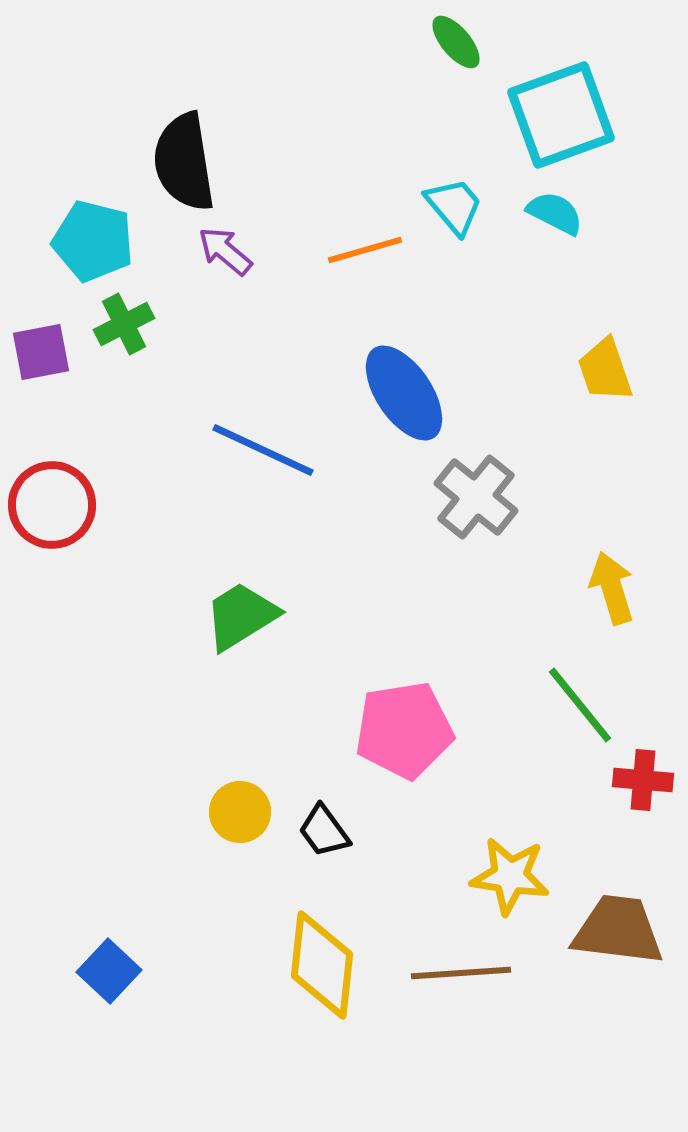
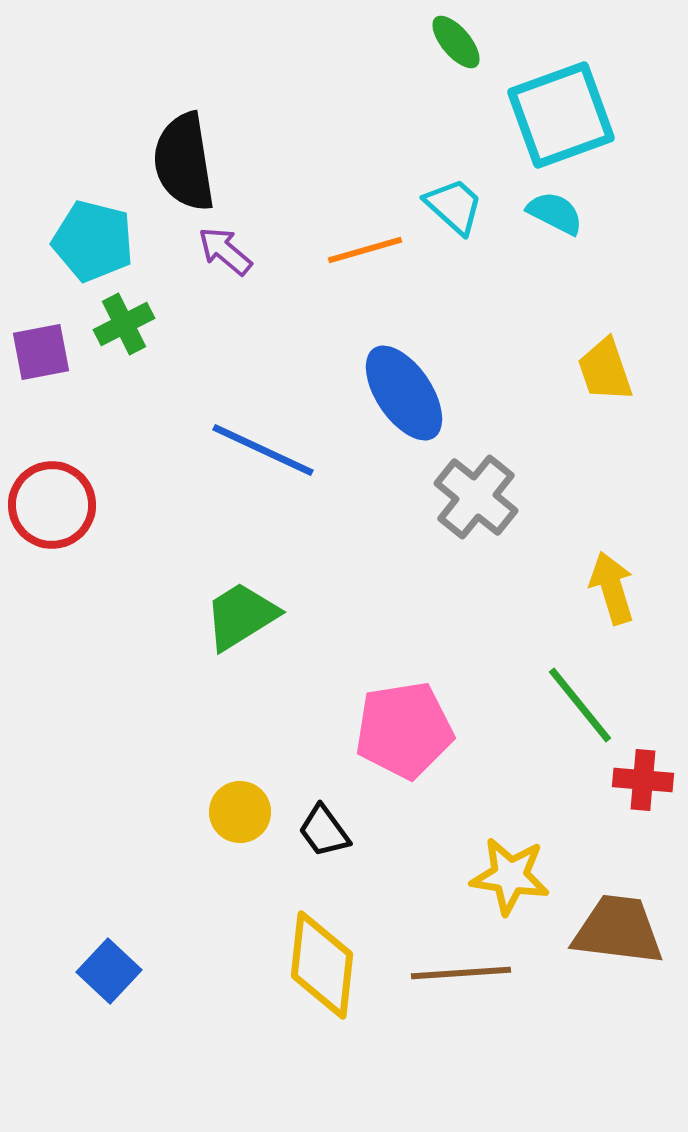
cyan trapezoid: rotated 8 degrees counterclockwise
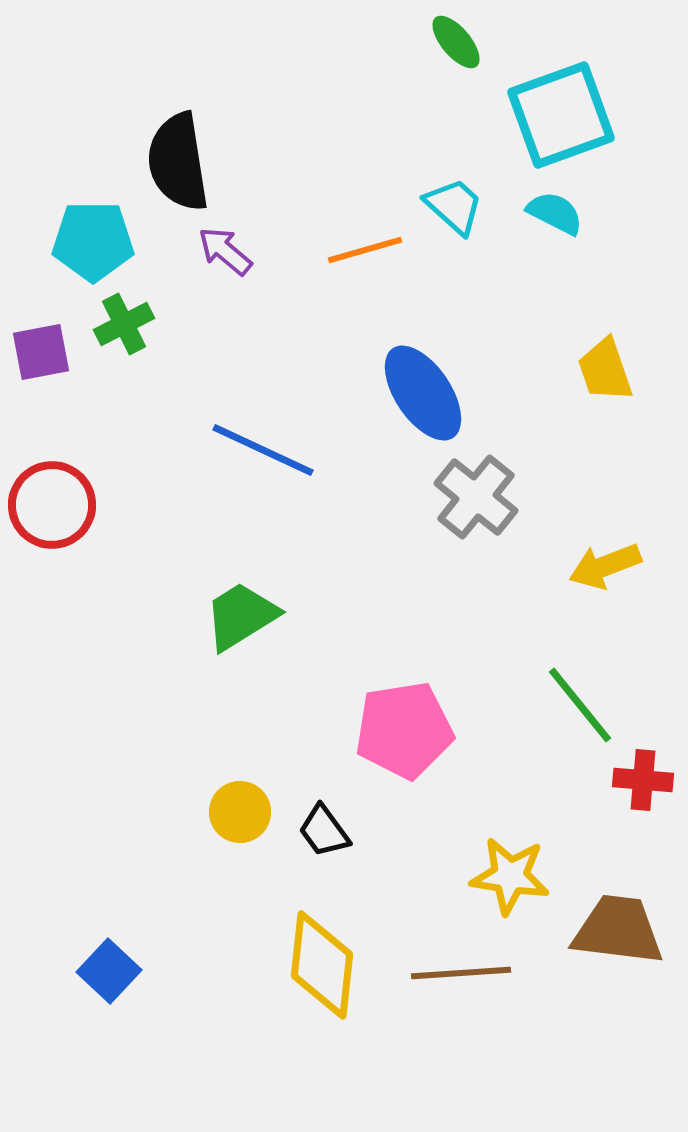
black semicircle: moved 6 px left
cyan pentagon: rotated 14 degrees counterclockwise
blue ellipse: moved 19 px right
yellow arrow: moved 7 px left, 22 px up; rotated 94 degrees counterclockwise
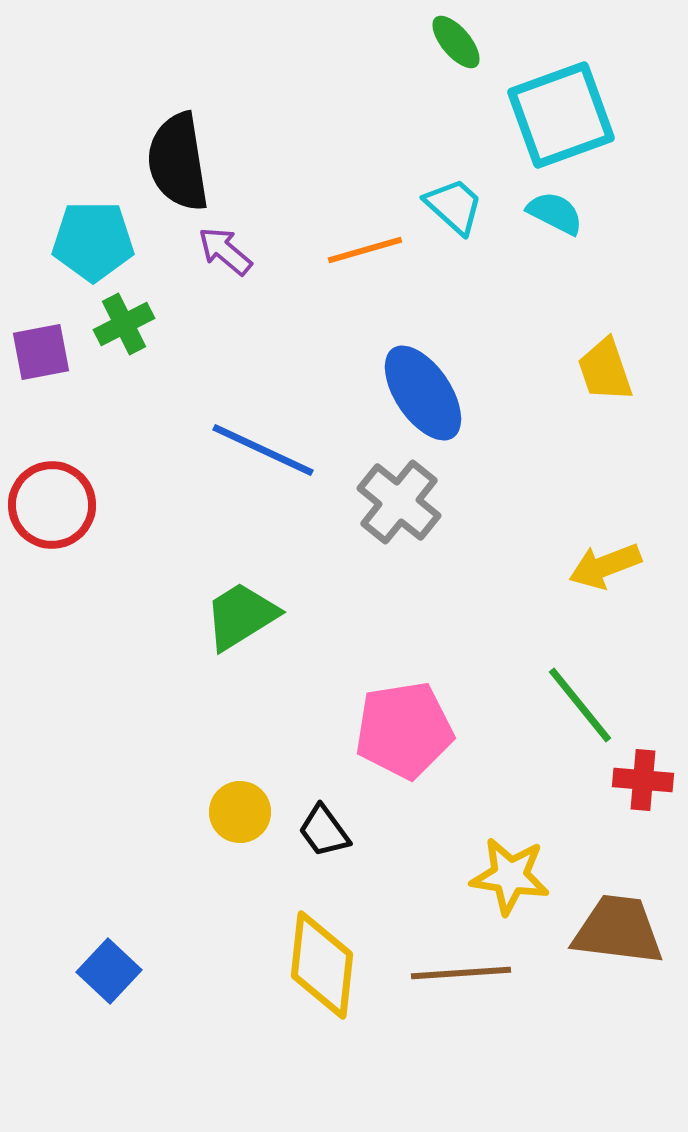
gray cross: moved 77 px left, 5 px down
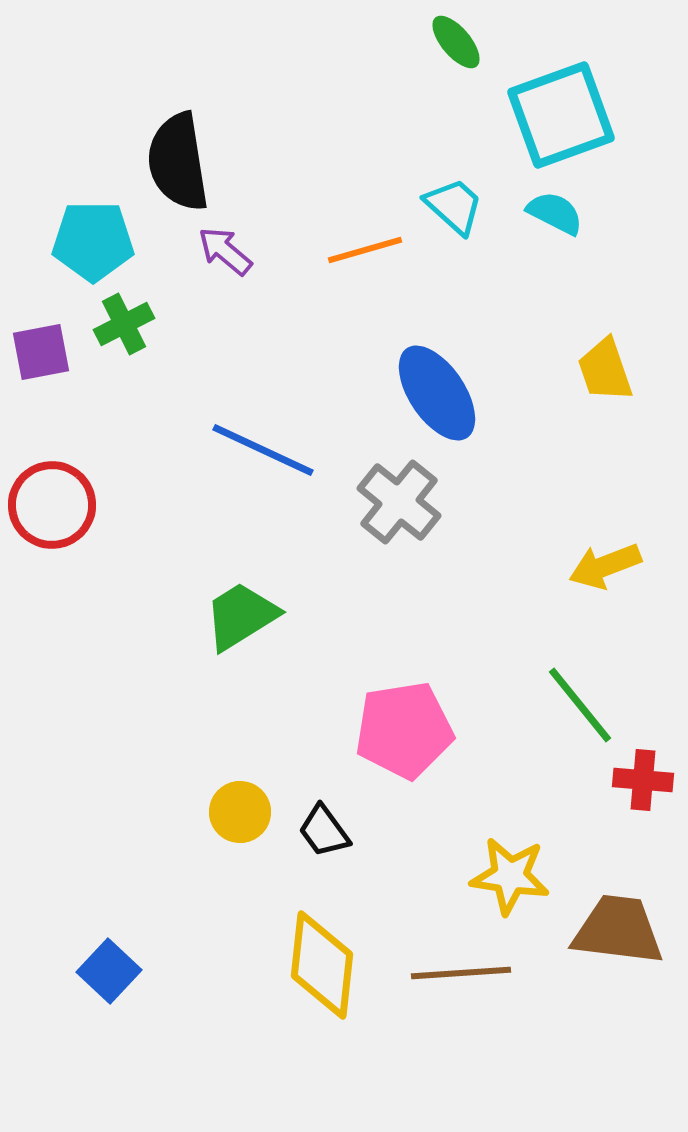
blue ellipse: moved 14 px right
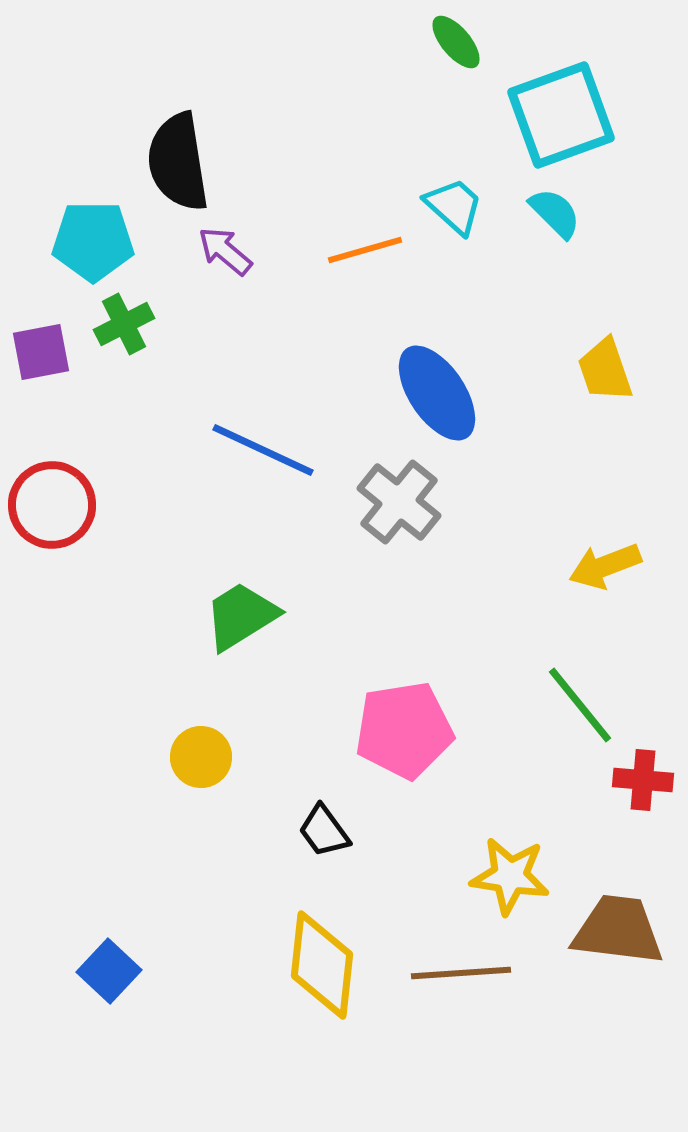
cyan semicircle: rotated 18 degrees clockwise
yellow circle: moved 39 px left, 55 px up
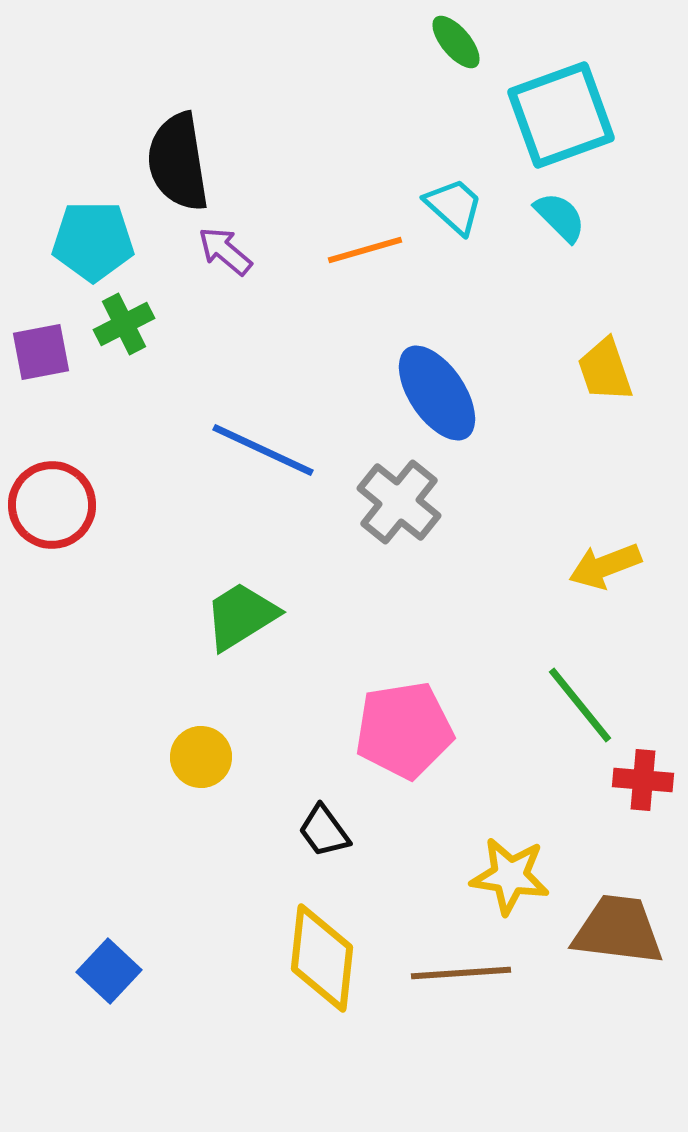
cyan semicircle: moved 5 px right, 4 px down
yellow diamond: moved 7 px up
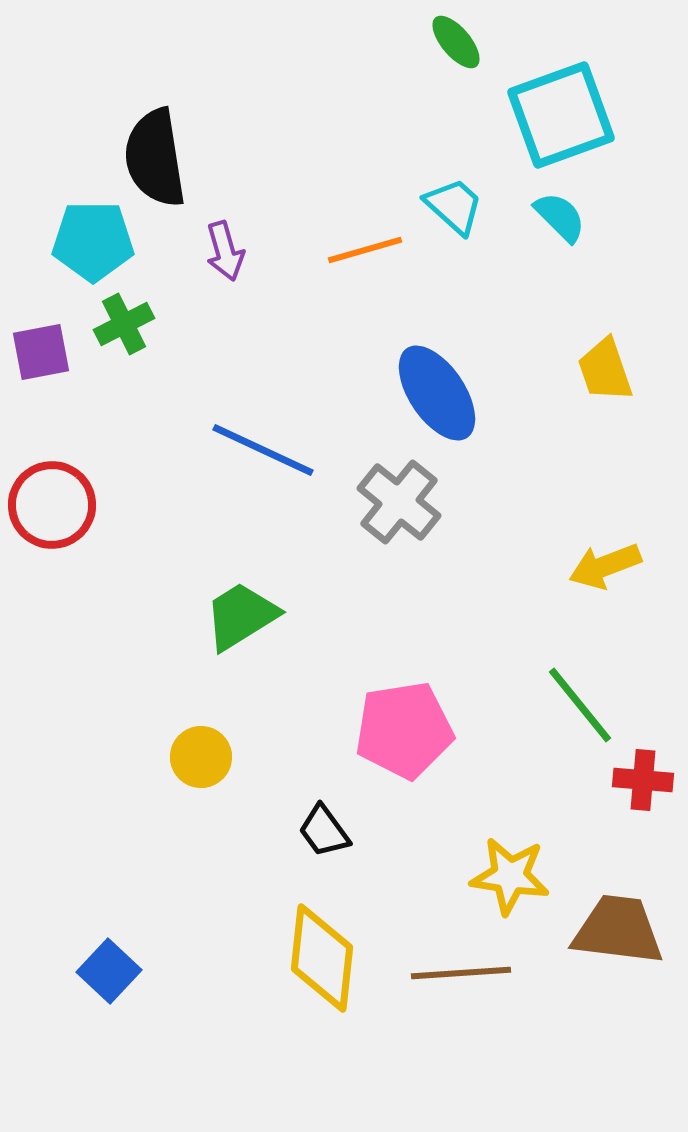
black semicircle: moved 23 px left, 4 px up
purple arrow: rotated 146 degrees counterclockwise
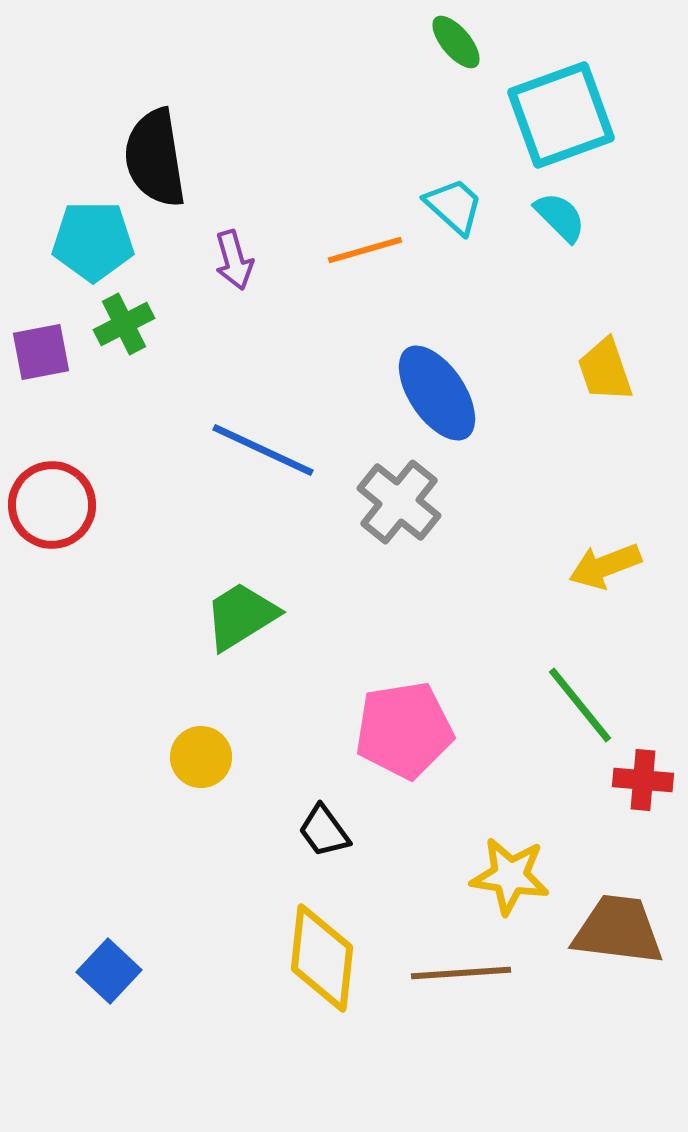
purple arrow: moved 9 px right, 9 px down
